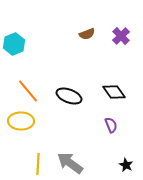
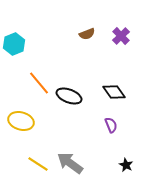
orange line: moved 11 px right, 8 px up
yellow ellipse: rotated 15 degrees clockwise
yellow line: rotated 60 degrees counterclockwise
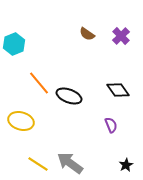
brown semicircle: rotated 56 degrees clockwise
black diamond: moved 4 px right, 2 px up
black star: rotated 16 degrees clockwise
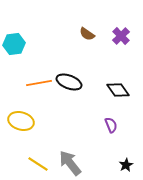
cyan hexagon: rotated 15 degrees clockwise
orange line: rotated 60 degrees counterclockwise
black ellipse: moved 14 px up
gray arrow: rotated 16 degrees clockwise
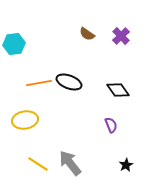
yellow ellipse: moved 4 px right, 1 px up; rotated 25 degrees counterclockwise
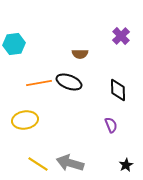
brown semicircle: moved 7 px left, 20 px down; rotated 35 degrees counterclockwise
black diamond: rotated 35 degrees clockwise
gray arrow: rotated 36 degrees counterclockwise
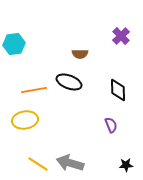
orange line: moved 5 px left, 7 px down
black star: rotated 24 degrees clockwise
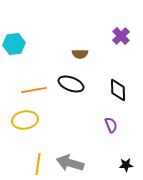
black ellipse: moved 2 px right, 2 px down
yellow line: rotated 65 degrees clockwise
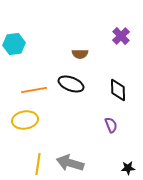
black star: moved 2 px right, 3 px down
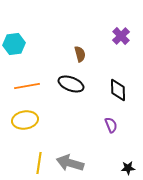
brown semicircle: rotated 105 degrees counterclockwise
orange line: moved 7 px left, 4 px up
yellow line: moved 1 px right, 1 px up
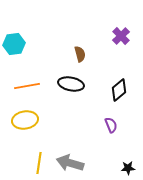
black ellipse: rotated 10 degrees counterclockwise
black diamond: moved 1 px right; rotated 50 degrees clockwise
